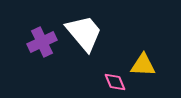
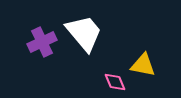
yellow triangle: rotated 8 degrees clockwise
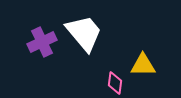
yellow triangle: rotated 12 degrees counterclockwise
pink diamond: moved 1 px down; rotated 30 degrees clockwise
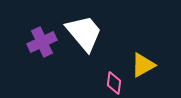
yellow triangle: rotated 28 degrees counterclockwise
pink diamond: moved 1 px left
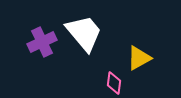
yellow triangle: moved 4 px left, 7 px up
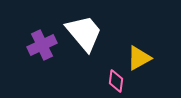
purple cross: moved 3 px down
pink diamond: moved 2 px right, 2 px up
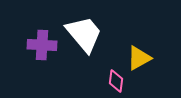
white trapezoid: moved 1 px down
purple cross: rotated 28 degrees clockwise
